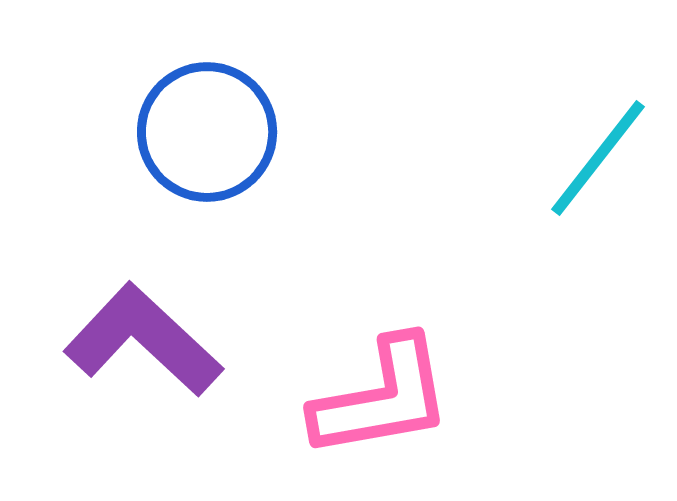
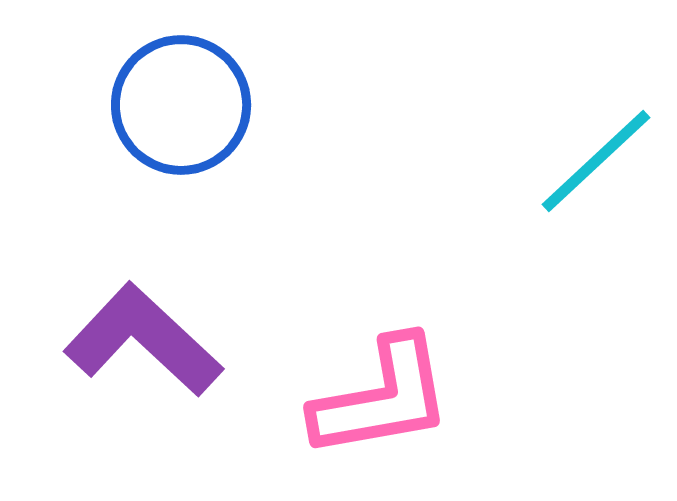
blue circle: moved 26 px left, 27 px up
cyan line: moved 2 px left, 3 px down; rotated 9 degrees clockwise
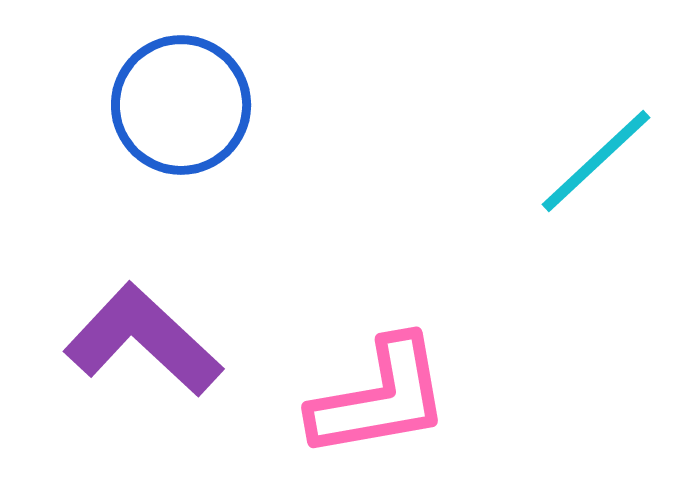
pink L-shape: moved 2 px left
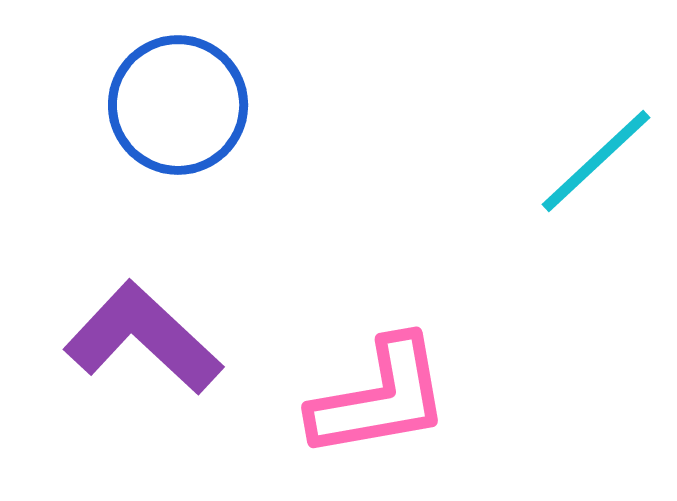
blue circle: moved 3 px left
purple L-shape: moved 2 px up
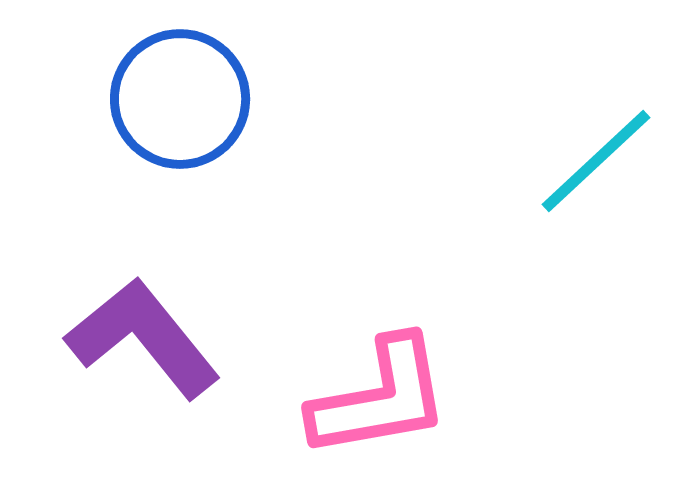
blue circle: moved 2 px right, 6 px up
purple L-shape: rotated 8 degrees clockwise
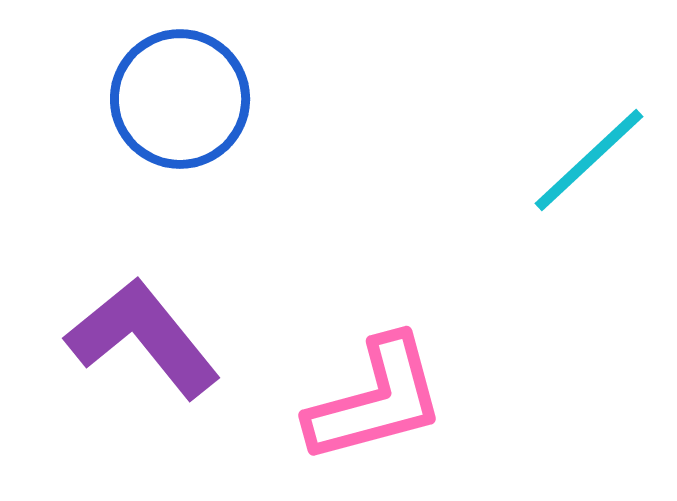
cyan line: moved 7 px left, 1 px up
pink L-shape: moved 4 px left, 2 px down; rotated 5 degrees counterclockwise
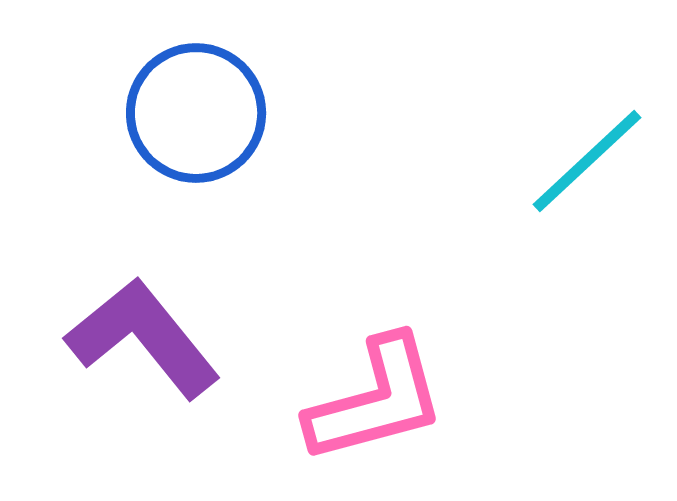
blue circle: moved 16 px right, 14 px down
cyan line: moved 2 px left, 1 px down
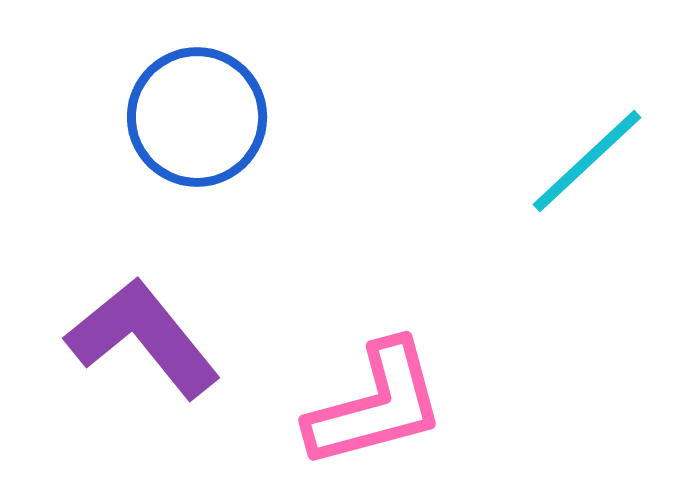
blue circle: moved 1 px right, 4 px down
pink L-shape: moved 5 px down
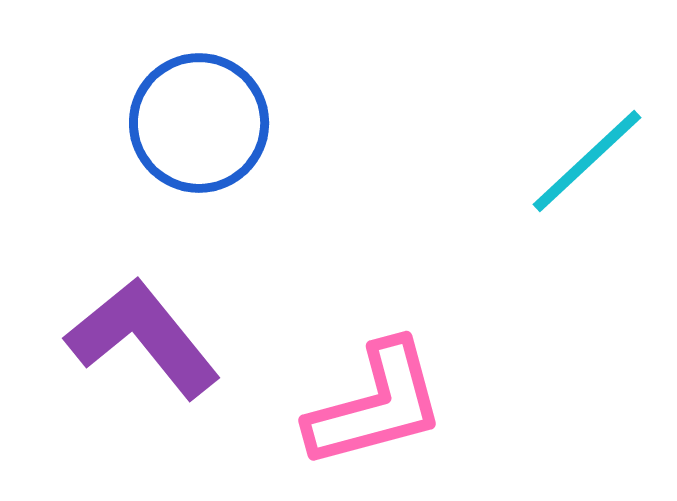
blue circle: moved 2 px right, 6 px down
